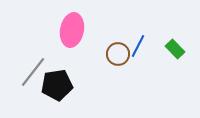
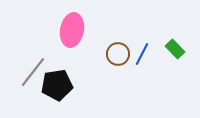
blue line: moved 4 px right, 8 px down
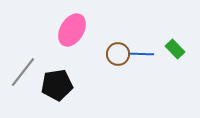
pink ellipse: rotated 20 degrees clockwise
blue line: rotated 65 degrees clockwise
gray line: moved 10 px left
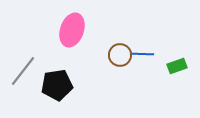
pink ellipse: rotated 12 degrees counterclockwise
green rectangle: moved 2 px right, 17 px down; rotated 66 degrees counterclockwise
brown circle: moved 2 px right, 1 px down
gray line: moved 1 px up
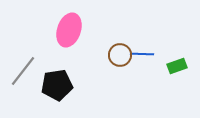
pink ellipse: moved 3 px left
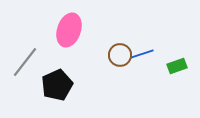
blue line: rotated 20 degrees counterclockwise
gray line: moved 2 px right, 9 px up
black pentagon: rotated 16 degrees counterclockwise
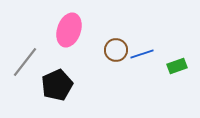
brown circle: moved 4 px left, 5 px up
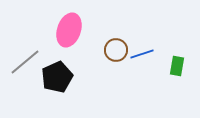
gray line: rotated 12 degrees clockwise
green rectangle: rotated 60 degrees counterclockwise
black pentagon: moved 8 px up
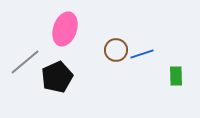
pink ellipse: moved 4 px left, 1 px up
green rectangle: moved 1 px left, 10 px down; rotated 12 degrees counterclockwise
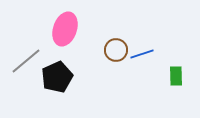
gray line: moved 1 px right, 1 px up
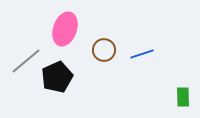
brown circle: moved 12 px left
green rectangle: moved 7 px right, 21 px down
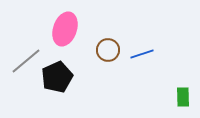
brown circle: moved 4 px right
